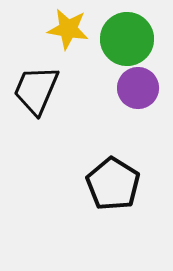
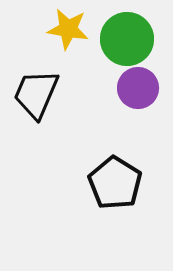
black trapezoid: moved 4 px down
black pentagon: moved 2 px right, 1 px up
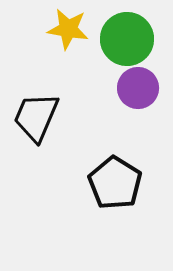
black trapezoid: moved 23 px down
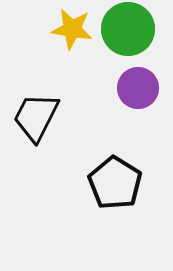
yellow star: moved 4 px right
green circle: moved 1 px right, 10 px up
black trapezoid: rotated 4 degrees clockwise
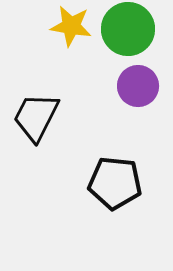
yellow star: moved 1 px left, 3 px up
purple circle: moved 2 px up
black pentagon: rotated 26 degrees counterclockwise
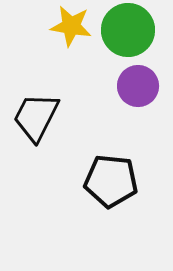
green circle: moved 1 px down
black pentagon: moved 4 px left, 2 px up
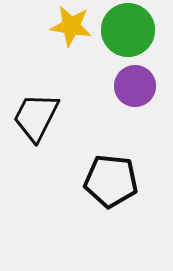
purple circle: moved 3 px left
